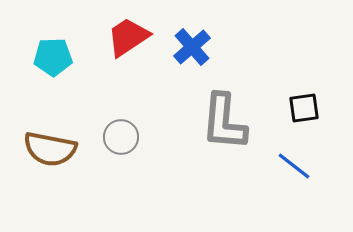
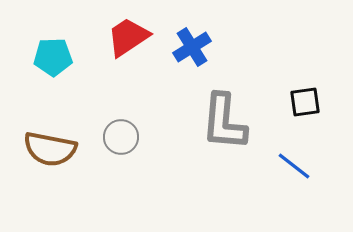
blue cross: rotated 9 degrees clockwise
black square: moved 1 px right, 6 px up
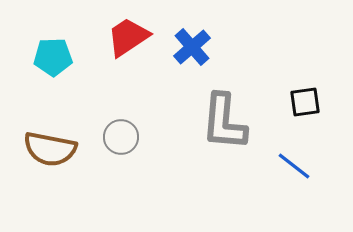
blue cross: rotated 9 degrees counterclockwise
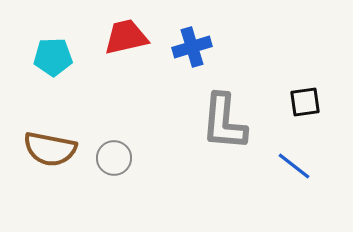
red trapezoid: moved 2 px left; rotated 21 degrees clockwise
blue cross: rotated 24 degrees clockwise
gray circle: moved 7 px left, 21 px down
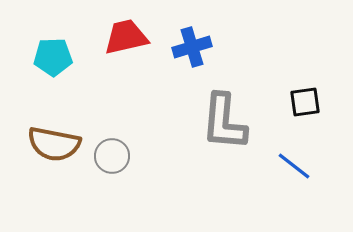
brown semicircle: moved 4 px right, 5 px up
gray circle: moved 2 px left, 2 px up
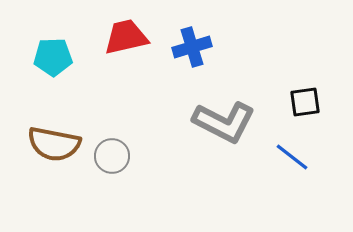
gray L-shape: rotated 68 degrees counterclockwise
blue line: moved 2 px left, 9 px up
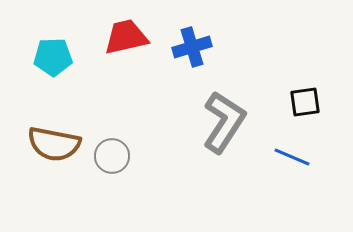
gray L-shape: rotated 84 degrees counterclockwise
blue line: rotated 15 degrees counterclockwise
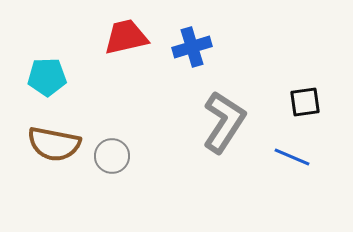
cyan pentagon: moved 6 px left, 20 px down
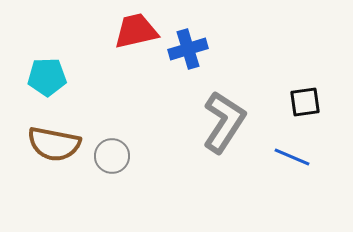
red trapezoid: moved 10 px right, 6 px up
blue cross: moved 4 px left, 2 px down
